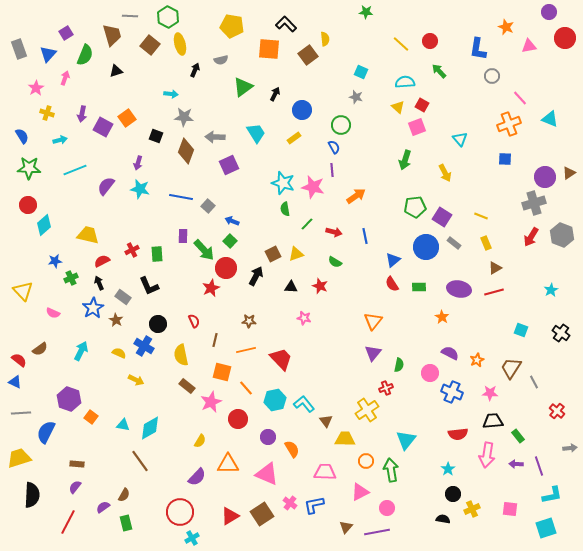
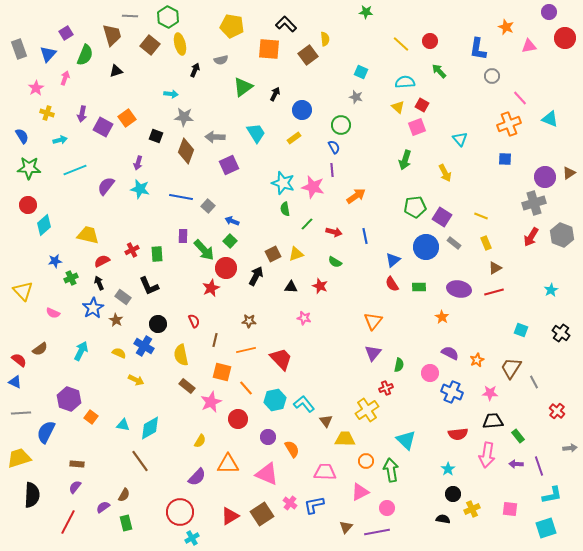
cyan triangle at (406, 440): rotated 25 degrees counterclockwise
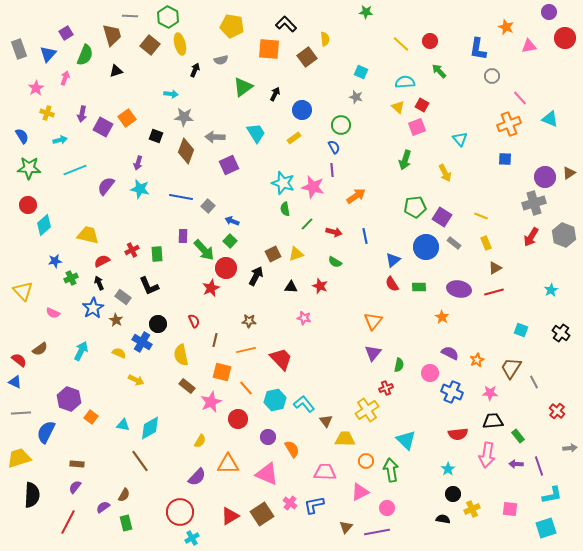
brown square at (308, 55): moved 1 px left, 2 px down
gray hexagon at (562, 235): moved 2 px right
blue cross at (144, 346): moved 2 px left, 4 px up
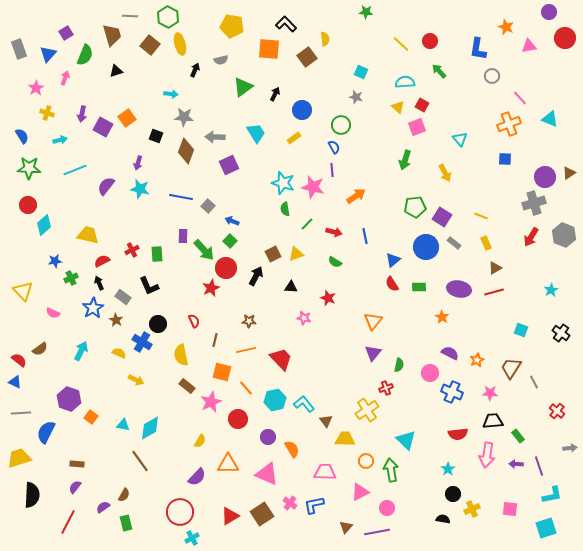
red star at (320, 286): moved 8 px right, 12 px down
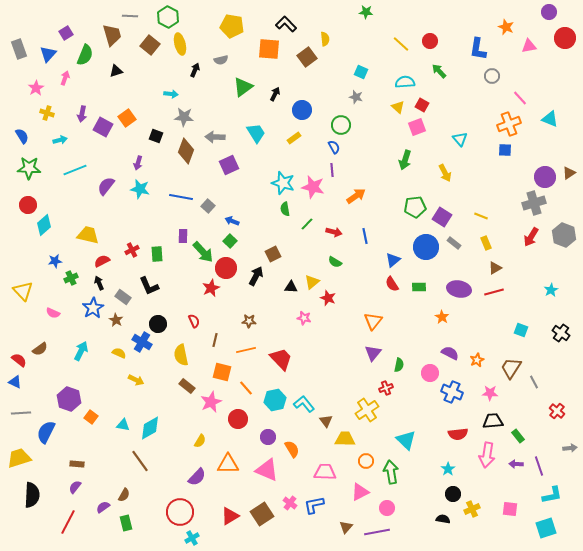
blue square at (505, 159): moved 9 px up
green arrow at (204, 250): moved 1 px left, 2 px down
yellow triangle at (296, 254): moved 16 px right, 28 px down; rotated 21 degrees counterclockwise
green arrow at (391, 470): moved 2 px down
pink triangle at (267, 474): moved 4 px up
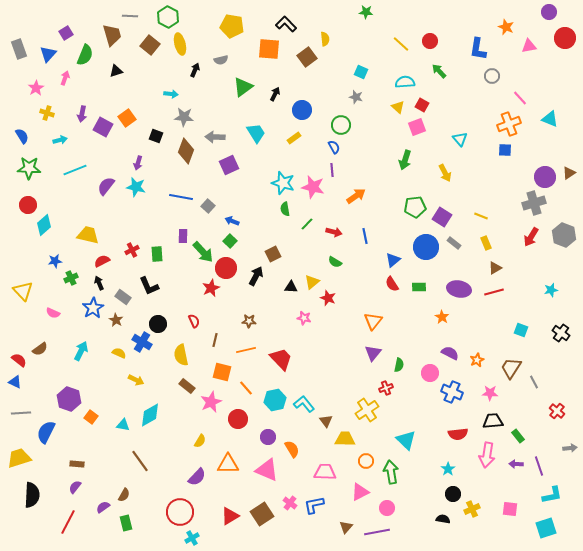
cyan star at (140, 189): moved 4 px left, 2 px up
cyan star at (551, 290): rotated 16 degrees clockwise
cyan diamond at (150, 428): moved 13 px up
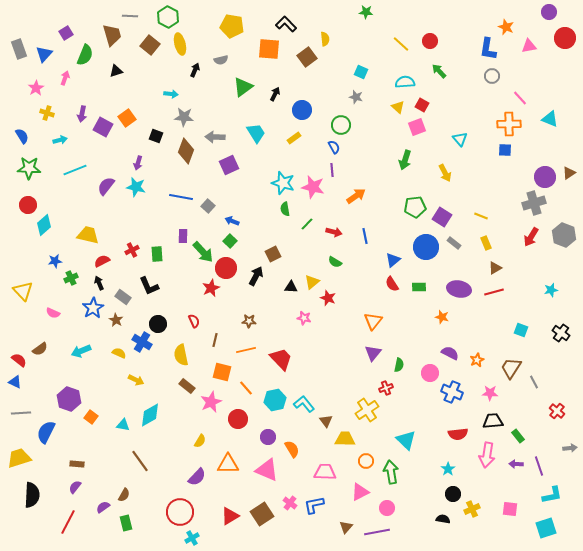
blue L-shape at (478, 49): moved 10 px right
blue triangle at (48, 54): moved 4 px left
orange cross at (509, 124): rotated 20 degrees clockwise
orange star at (442, 317): rotated 16 degrees counterclockwise
cyan arrow at (81, 351): rotated 138 degrees counterclockwise
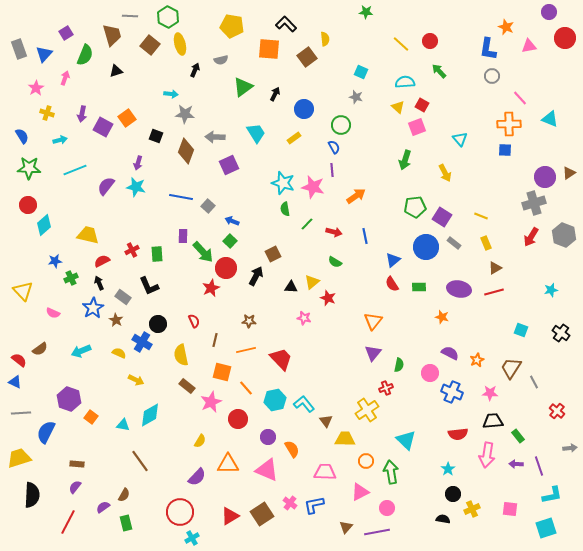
blue circle at (302, 110): moved 2 px right, 1 px up
gray star at (184, 117): moved 1 px right, 3 px up
